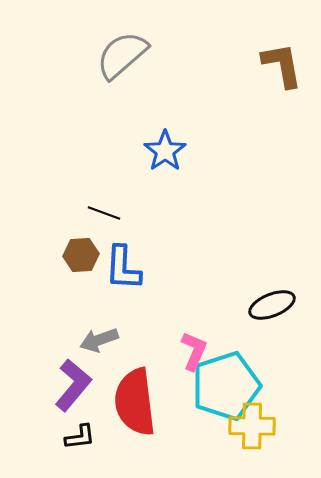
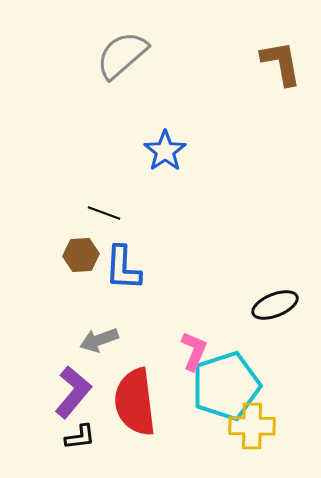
brown L-shape: moved 1 px left, 2 px up
black ellipse: moved 3 px right
purple L-shape: moved 7 px down
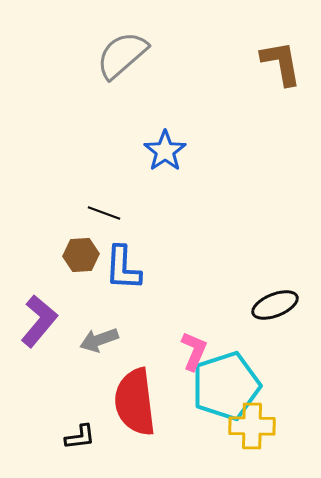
purple L-shape: moved 34 px left, 71 px up
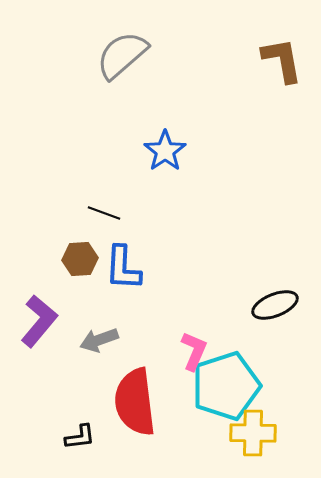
brown L-shape: moved 1 px right, 3 px up
brown hexagon: moved 1 px left, 4 px down
yellow cross: moved 1 px right, 7 px down
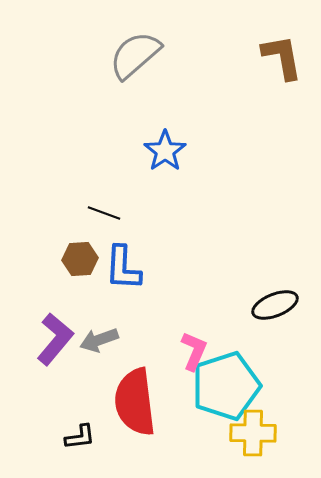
gray semicircle: moved 13 px right
brown L-shape: moved 3 px up
purple L-shape: moved 16 px right, 18 px down
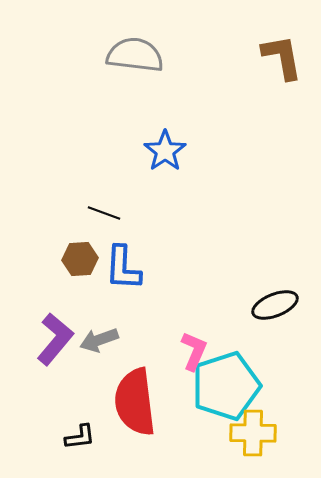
gray semicircle: rotated 48 degrees clockwise
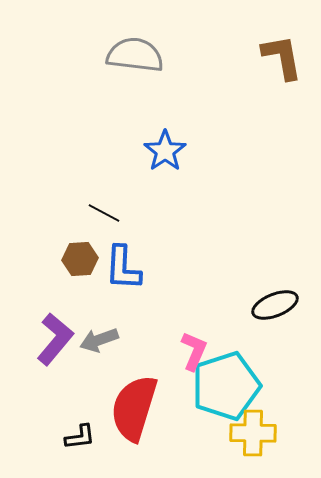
black line: rotated 8 degrees clockwise
red semicircle: moved 1 px left, 6 px down; rotated 24 degrees clockwise
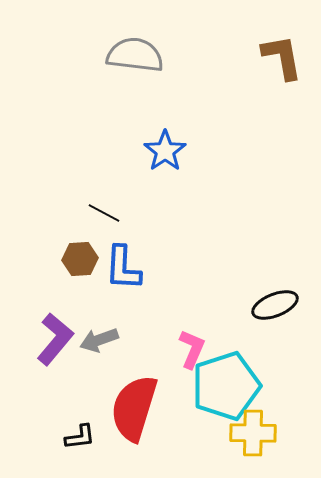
pink L-shape: moved 2 px left, 2 px up
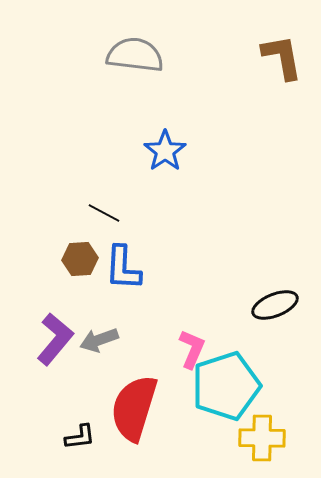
yellow cross: moved 9 px right, 5 px down
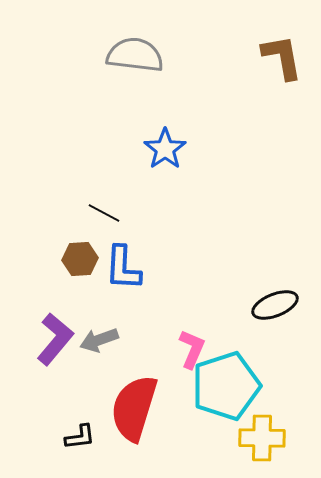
blue star: moved 2 px up
